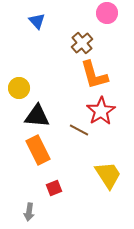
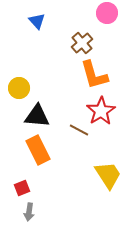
red square: moved 32 px left
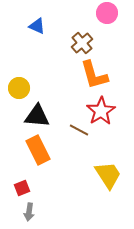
blue triangle: moved 5 px down; rotated 24 degrees counterclockwise
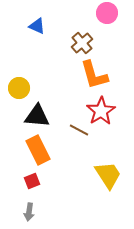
red square: moved 10 px right, 7 px up
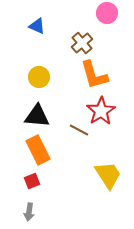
yellow circle: moved 20 px right, 11 px up
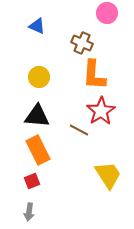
brown cross: rotated 25 degrees counterclockwise
orange L-shape: rotated 20 degrees clockwise
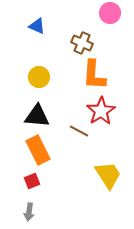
pink circle: moved 3 px right
brown line: moved 1 px down
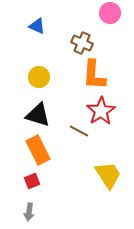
black triangle: moved 1 px right, 1 px up; rotated 12 degrees clockwise
